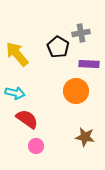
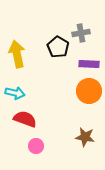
yellow arrow: rotated 28 degrees clockwise
orange circle: moved 13 px right
red semicircle: moved 2 px left; rotated 15 degrees counterclockwise
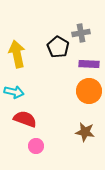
cyan arrow: moved 1 px left, 1 px up
brown star: moved 5 px up
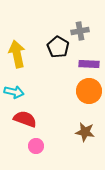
gray cross: moved 1 px left, 2 px up
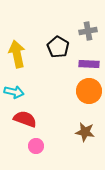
gray cross: moved 8 px right
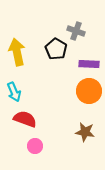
gray cross: moved 12 px left; rotated 30 degrees clockwise
black pentagon: moved 2 px left, 2 px down
yellow arrow: moved 2 px up
cyan arrow: rotated 54 degrees clockwise
pink circle: moved 1 px left
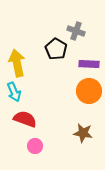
yellow arrow: moved 11 px down
brown star: moved 2 px left, 1 px down
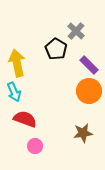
gray cross: rotated 24 degrees clockwise
purple rectangle: moved 1 px down; rotated 42 degrees clockwise
brown star: rotated 18 degrees counterclockwise
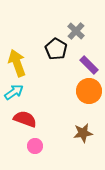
yellow arrow: rotated 8 degrees counterclockwise
cyan arrow: rotated 102 degrees counterclockwise
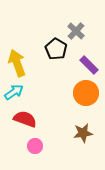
orange circle: moved 3 px left, 2 px down
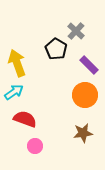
orange circle: moved 1 px left, 2 px down
